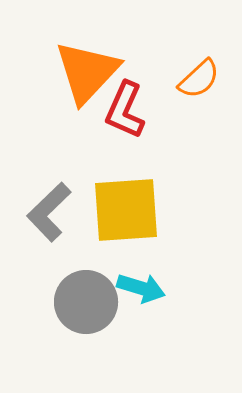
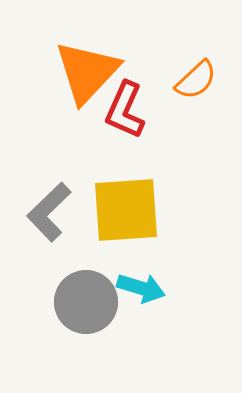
orange semicircle: moved 3 px left, 1 px down
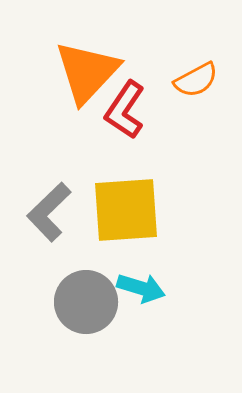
orange semicircle: rotated 15 degrees clockwise
red L-shape: rotated 10 degrees clockwise
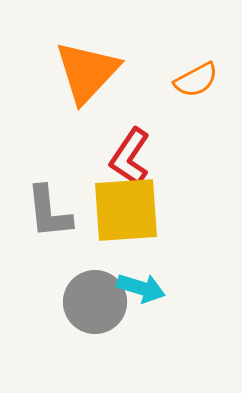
red L-shape: moved 5 px right, 47 px down
gray L-shape: rotated 52 degrees counterclockwise
gray circle: moved 9 px right
